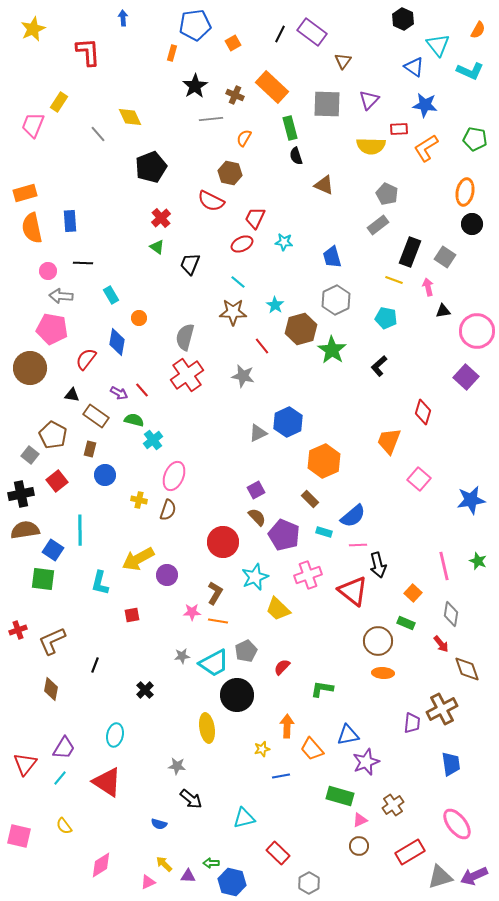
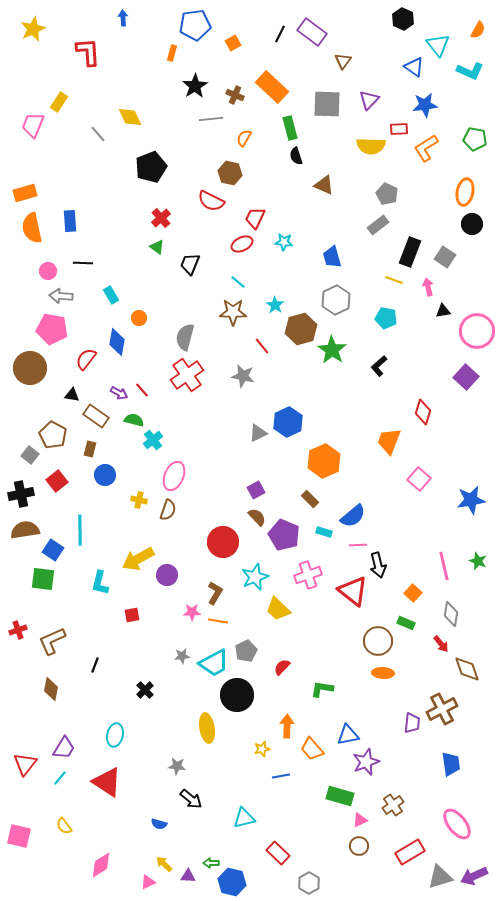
blue star at (425, 105): rotated 15 degrees counterclockwise
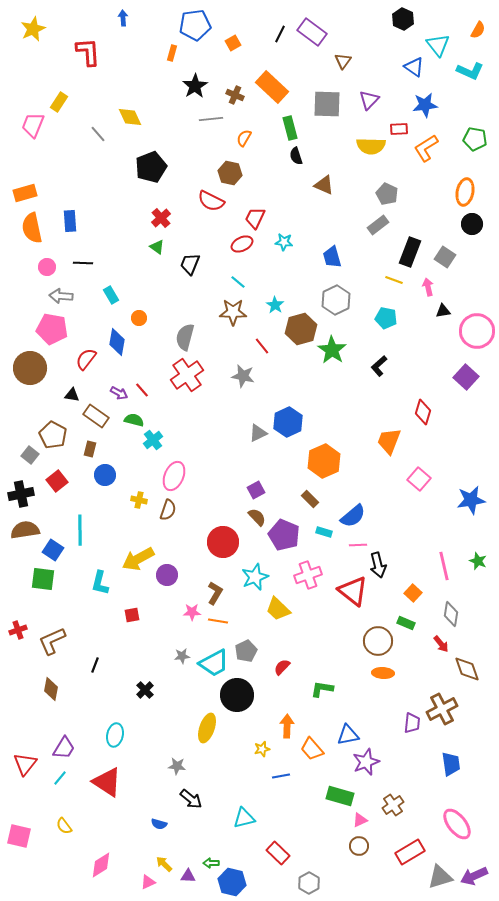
pink circle at (48, 271): moved 1 px left, 4 px up
yellow ellipse at (207, 728): rotated 28 degrees clockwise
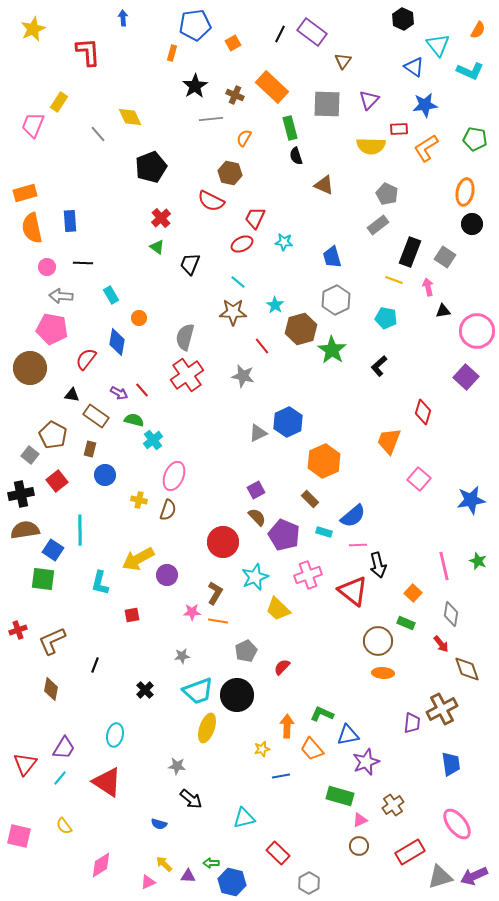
cyan trapezoid at (214, 663): moved 16 px left, 28 px down; rotated 8 degrees clockwise
green L-shape at (322, 689): moved 25 px down; rotated 15 degrees clockwise
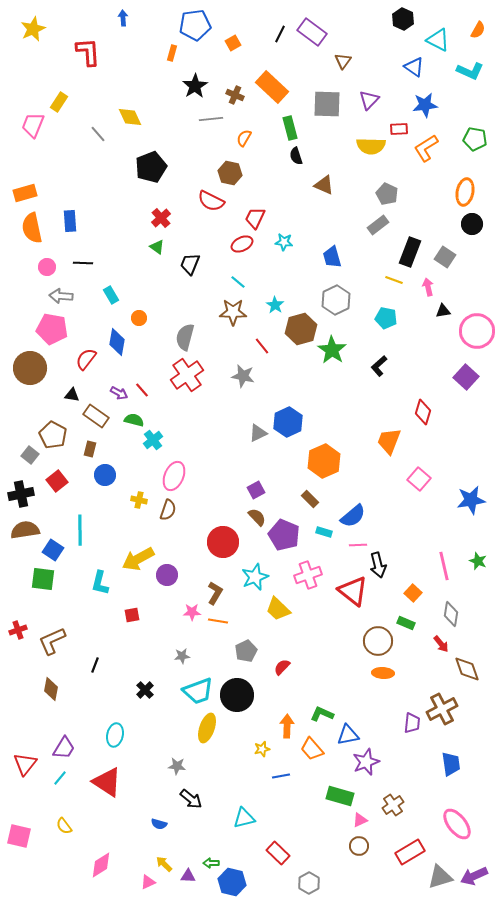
cyan triangle at (438, 45): moved 5 px up; rotated 25 degrees counterclockwise
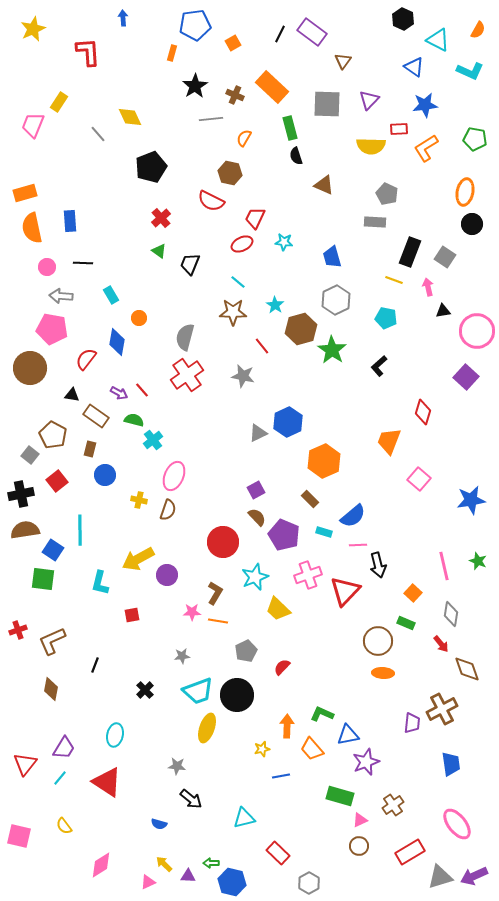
gray rectangle at (378, 225): moved 3 px left, 3 px up; rotated 40 degrees clockwise
green triangle at (157, 247): moved 2 px right, 4 px down
red triangle at (353, 591): moved 8 px left; rotated 36 degrees clockwise
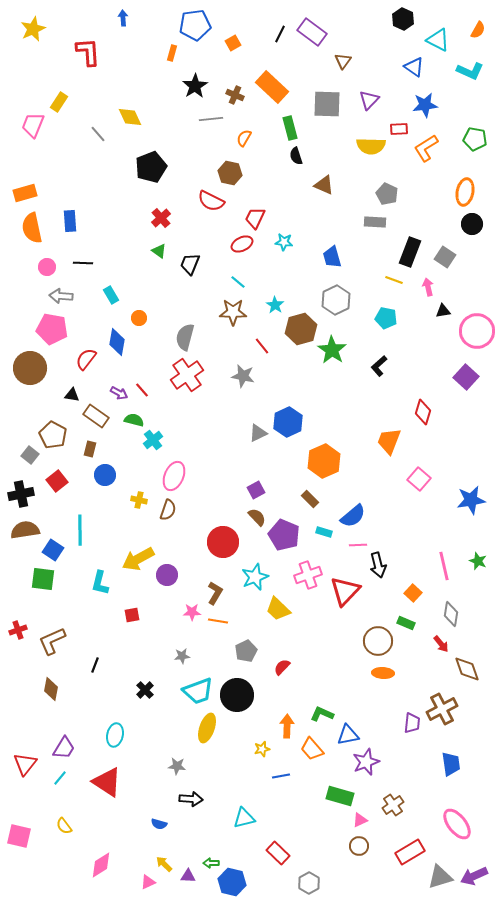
black arrow at (191, 799): rotated 35 degrees counterclockwise
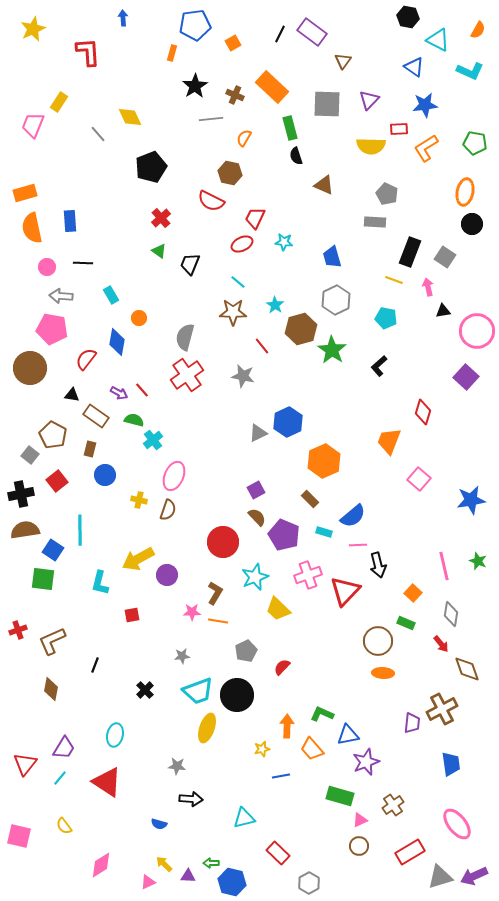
black hexagon at (403, 19): moved 5 px right, 2 px up; rotated 15 degrees counterclockwise
green pentagon at (475, 139): moved 4 px down
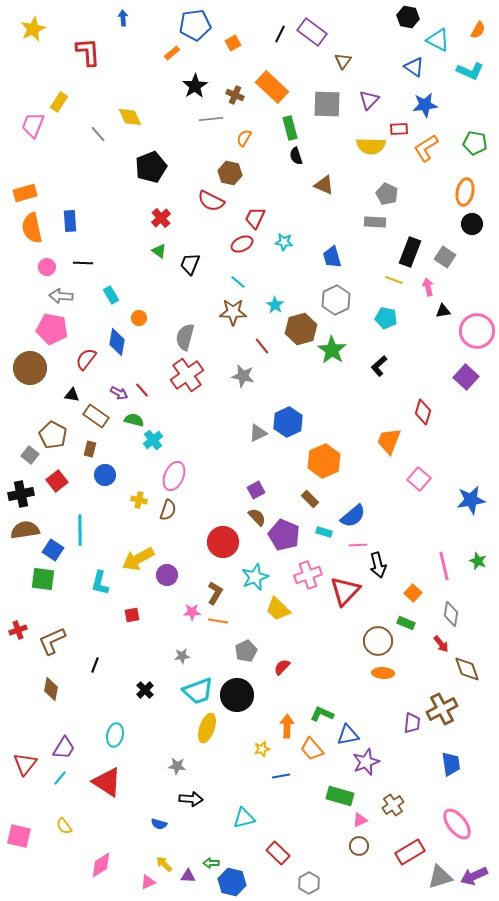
orange rectangle at (172, 53): rotated 35 degrees clockwise
